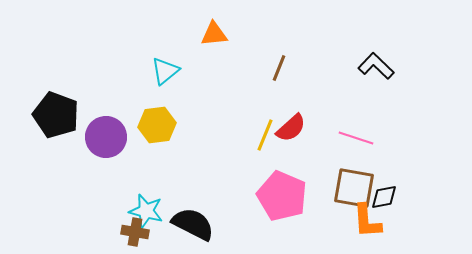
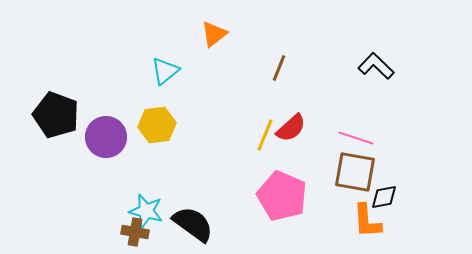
orange triangle: rotated 32 degrees counterclockwise
brown square: moved 1 px right, 16 px up
black semicircle: rotated 9 degrees clockwise
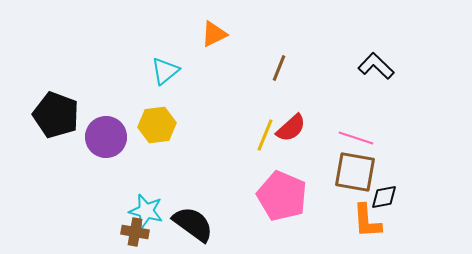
orange triangle: rotated 12 degrees clockwise
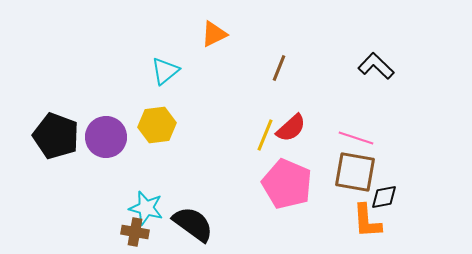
black pentagon: moved 21 px down
pink pentagon: moved 5 px right, 12 px up
cyan star: moved 3 px up
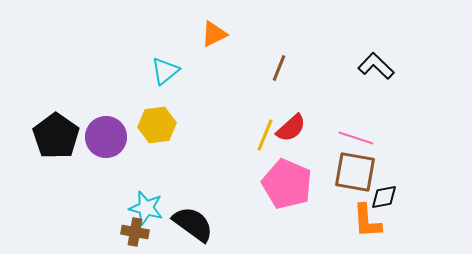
black pentagon: rotated 15 degrees clockwise
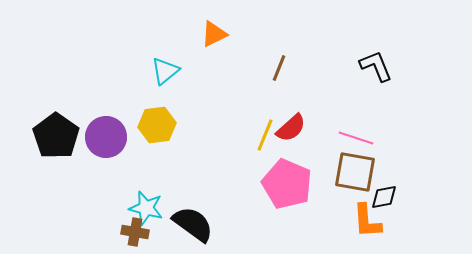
black L-shape: rotated 24 degrees clockwise
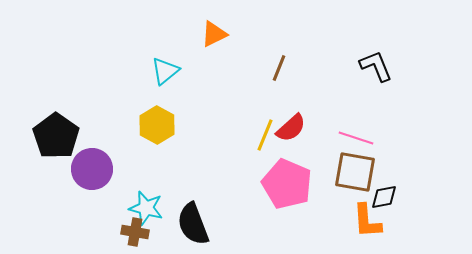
yellow hexagon: rotated 24 degrees counterclockwise
purple circle: moved 14 px left, 32 px down
black semicircle: rotated 147 degrees counterclockwise
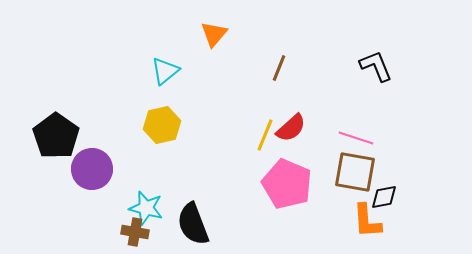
orange triangle: rotated 24 degrees counterclockwise
yellow hexagon: moved 5 px right; rotated 18 degrees clockwise
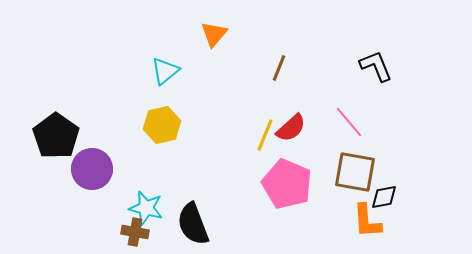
pink line: moved 7 px left, 16 px up; rotated 32 degrees clockwise
